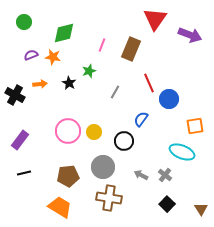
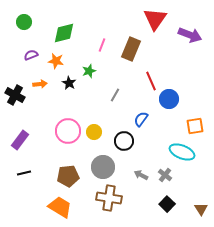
orange star: moved 3 px right, 4 px down
red line: moved 2 px right, 2 px up
gray line: moved 3 px down
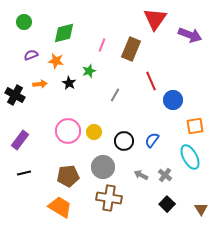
blue circle: moved 4 px right, 1 px down
blue semicircle: moved 11 px right, 21 px down
cyan ellipse: moved 8 px right, 5 px down; rotated 40 degrees clockwise
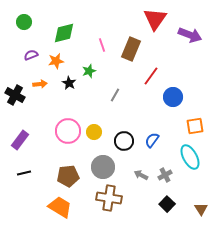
pink line: rotated 40 degrees counterclockwise
orange star: rotated 21 degrees counterclockwise
red line: moved 5 px up; rotated 60 degrees clockwise
blue circle: moved 3 px up
gray cross: rotated 24 degrees clockwise
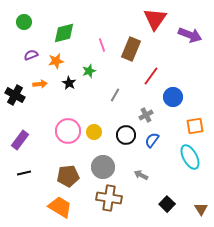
black circle: moved 2 px right, 6 px up
gray cross: moved 19 px left, 60 px up
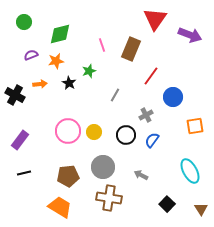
green diamond: moved 4 px left, 1 px down
cyan ellipse: moved 14 px down
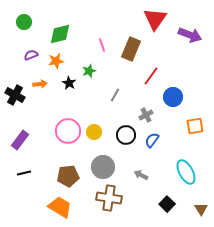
cyan ellipse: moved 4 px left, 1 px down
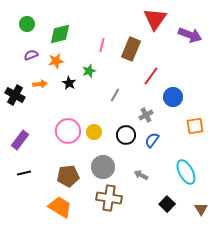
green circle: moved 3 px right, 2 px down
pink line: rotated 32 degrees clockwise
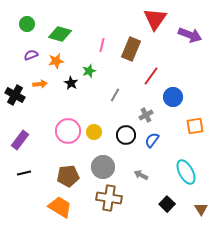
green diamond: rotated 30 degrees clockwise
black star: moved 2 px right
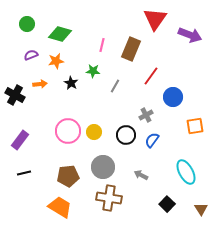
green star: moved 4 px right; rotated 24 degrees clockwise
gray line: moved 9 px up
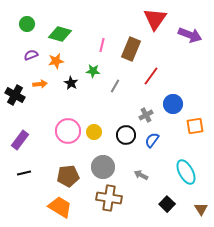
blue circle: moved 7 px down
